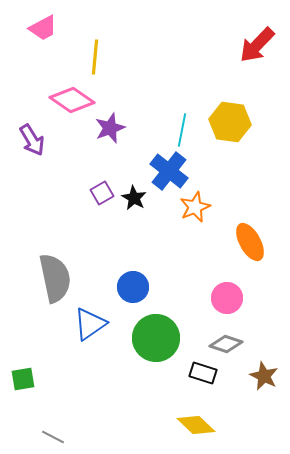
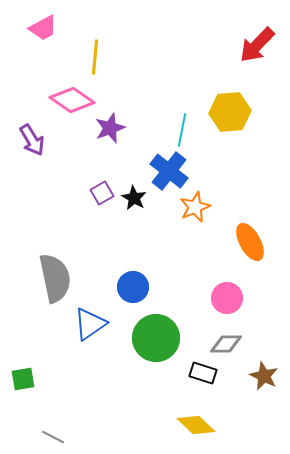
yellow hexagon: moved 10 px up; rotated 12 degrees counterclockwise
gray diamond: rotated 20 degrees counterclockwise
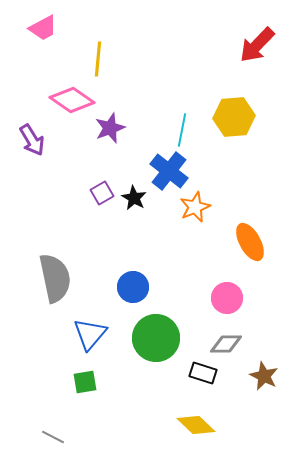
yellow line: moved 3 px right, 2 px down
yellow hexagon: moved 4 px right, 5 px down
blue triangle: moved 10 px down; rotated 15 degrees counterclockwise
green square: moved 62 px right, 3 px down
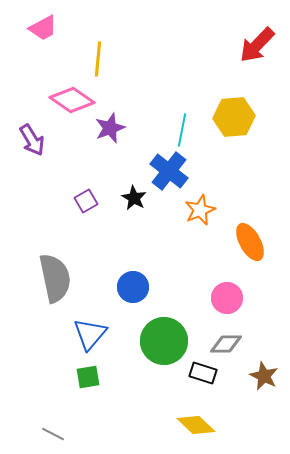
purple square: moved 16 px left, 8 px down
orange star: moved 5 px right, 3 px down
green circle: moved 8 px right, 3 px down
green square: moved 3 px right, 5 px up
gray line: moved 3 px up
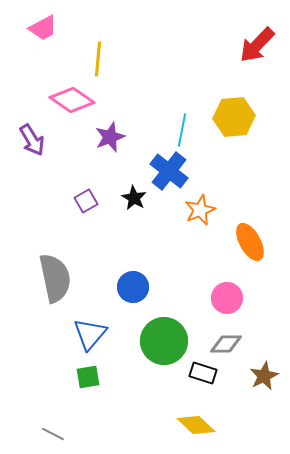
purple star: moved 9 px down
brown star: rotated 20 degrees clockwise
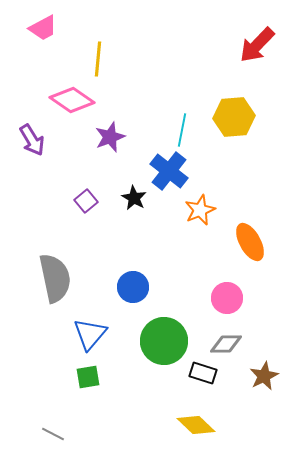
purple square: rotated 10 degrees counterclockwise
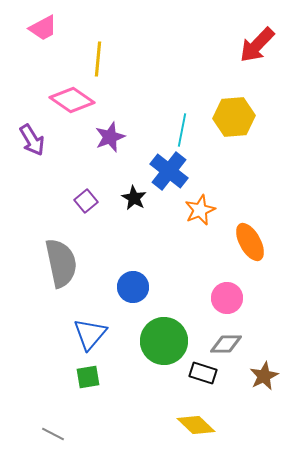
gray semicircle: moved 6 px right, 15 px up
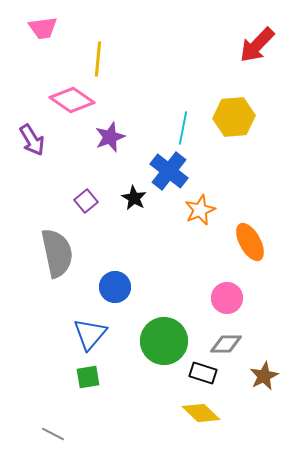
pink trapezoid: rotated 20 degrees clockwise
cyan line: moved 1 px right, 2 px up
gray semicircle: moved 4 px left, 10 px up
blue circle: moved 18 px left
yellow diamond: moved 5 px right, 12 px up
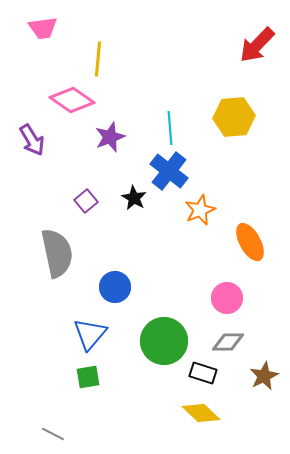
cyan line: moved 13 px left; rotated 16 degrees counterclockwise
gray diamond: moved 2 px right, 2 px up
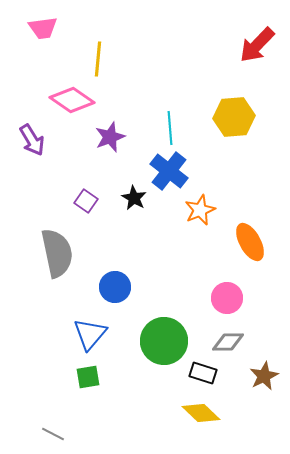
purple square: rotated 15 degrees counterclockwise
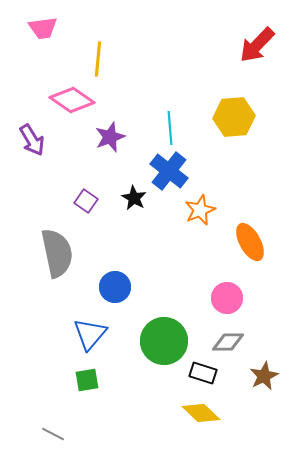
green square: moved 1 px left, 3 px down
